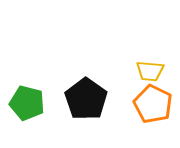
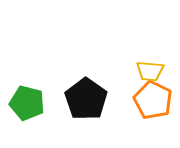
orange pentagon: moved 4 px up
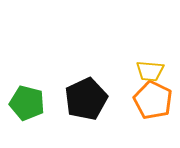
black pentagon: rotated 12 degrees clockwise
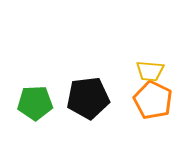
black pentagon: moved 2 px right, 1 px up; rotated 18 degrees clockwise
green pentagon: moved 8 px right; rotated 16 degrees counterclockwise
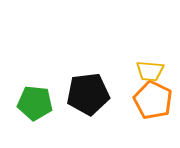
black pentagon: moved 4 px up
green pentagon: rotated 8 degrees clockwise
